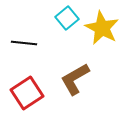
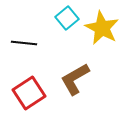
red square: moved 2 px right
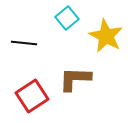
yellow star: moved 4 px right, 8 px down
brown L-shape: rotated 32 degrees clockwise
red square: moved 3 px right, 3 px down
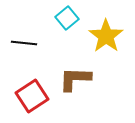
yellow star: rotated 8 degrees clockwise
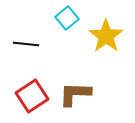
black line: moved 2 px right, 1 px down
brown L-shape: moved 15 px down
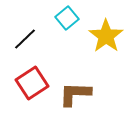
black line: moved 1 px left, 5 px up; rotated 50 degrees counterclockwise
red square: moved 13 px up
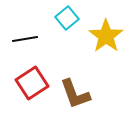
black line: rotated 35 degrees clockwise
brown L-shape: rotated 112 degrees counterclockwise
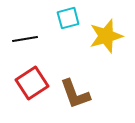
cyan square: moved 1 px right; rotated 25 degrees clockwise
yellow star: rotated 20 degrees clockwise
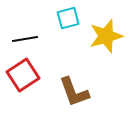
red square: moved 9 px left, 8 px up
brown L-shape: moved 1 px left, 2 px up
